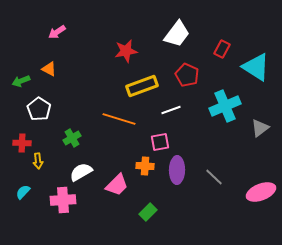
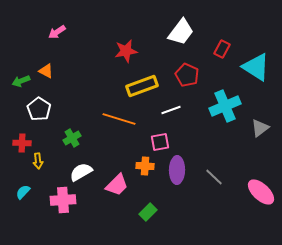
white trapezoid: moved 4 px right, 2 px up
orange triangle: moved 3 px left, 2 px down
pink ellipse: rotated 64 degrees clockwise
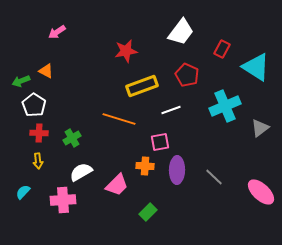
white pentagon: moved 5 px left, 4 px up
red cross: moved 17 px right, 10 px up
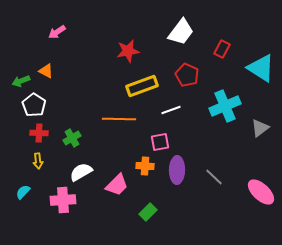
red star: moved 2 px right
cyan triangle: moved 5 px right, 1 px down
orange line: rotated 16 degrees counterclockwise
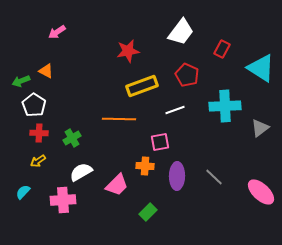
cyan cross: rotated 20 degrees clockwise
white line: moved 4 px right
yellow arrow: rotated 63 degrees clockwise
purple ellipse: moved 6 px down
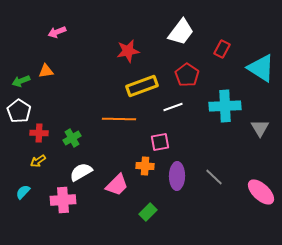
pink arrow: rotated 12 degrees clockwise
orange triangle: rotated 35 degrees counterclockwise
red pentagon: rotated 10 degrees clockwise
white pentagon: moved 15 px left, 6 px down
white line: moved 2 px left, 3 px up
gray triangle: rotated 24 degrees counterclockwise
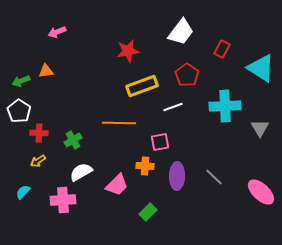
orange line: moved 4 px down
green cross: moved 1 px right, 2 px down
